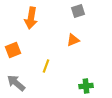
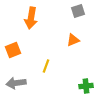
gray arrow: rotated 48 degrees counterclockwise
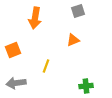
orange arrow: moved 4 px right
